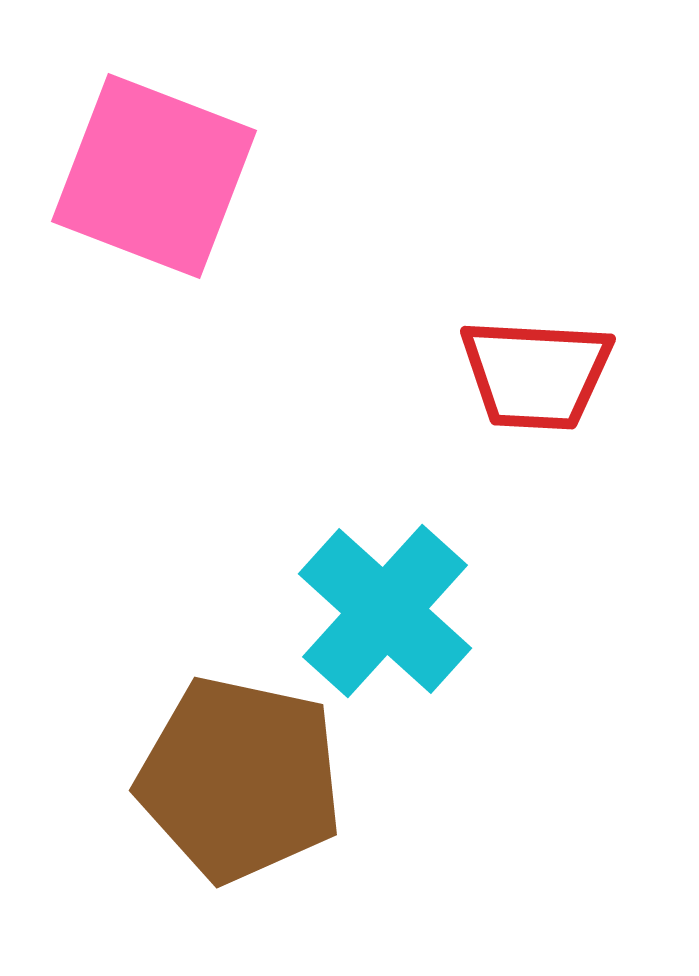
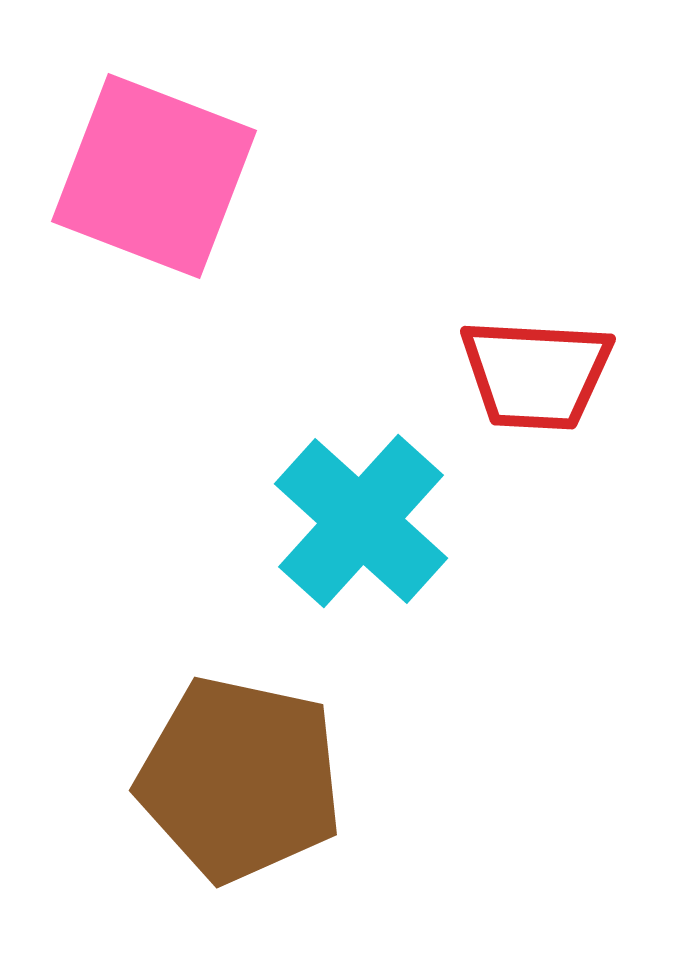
cyan cross: moved 24 px left, 90 px up
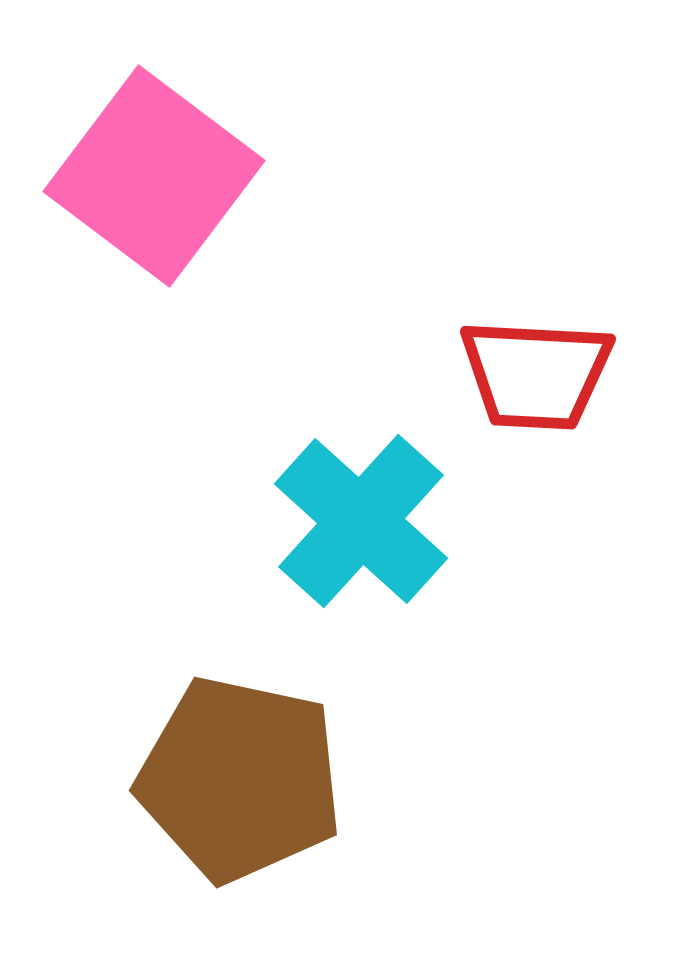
pink square: rotated 16 degrees clockwise
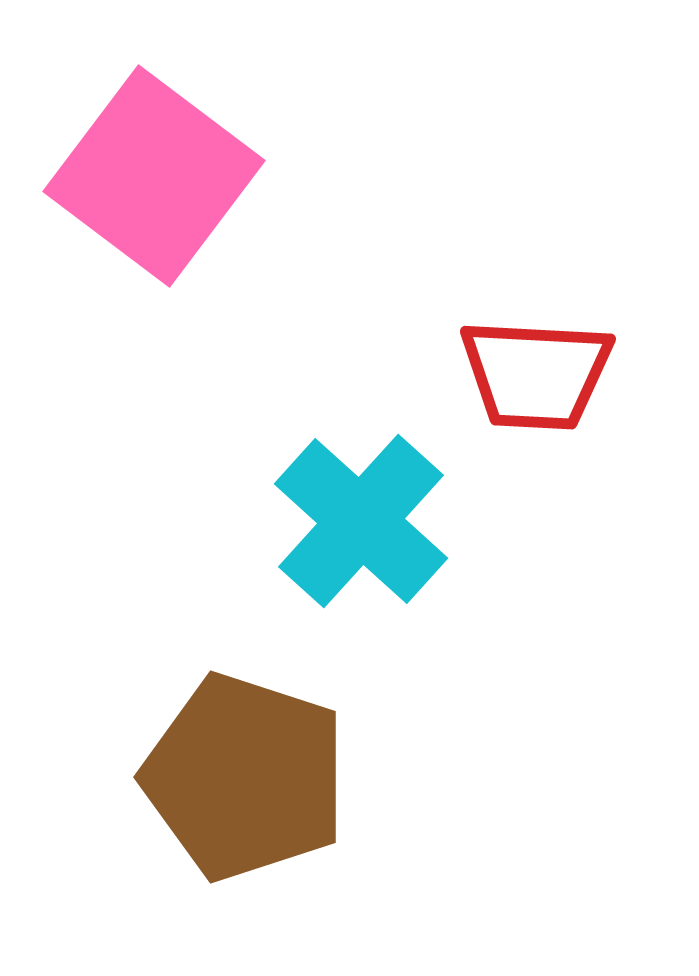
brown pentagon: moved 5 px right, 2 px up; rotated 6 degrees clockwise
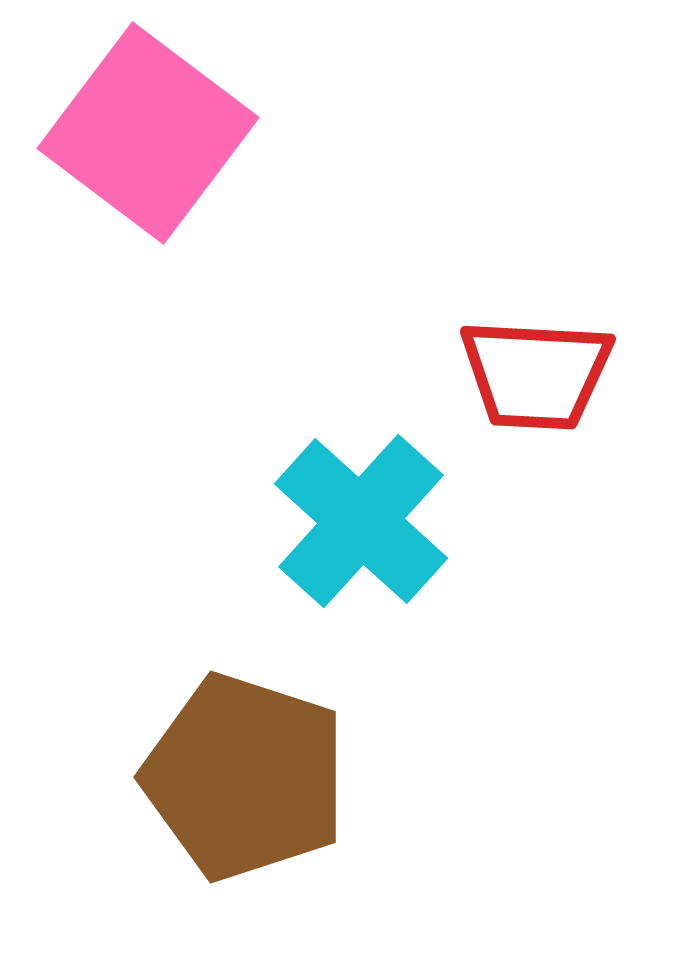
pink square: moved 6 px left, 43 px up
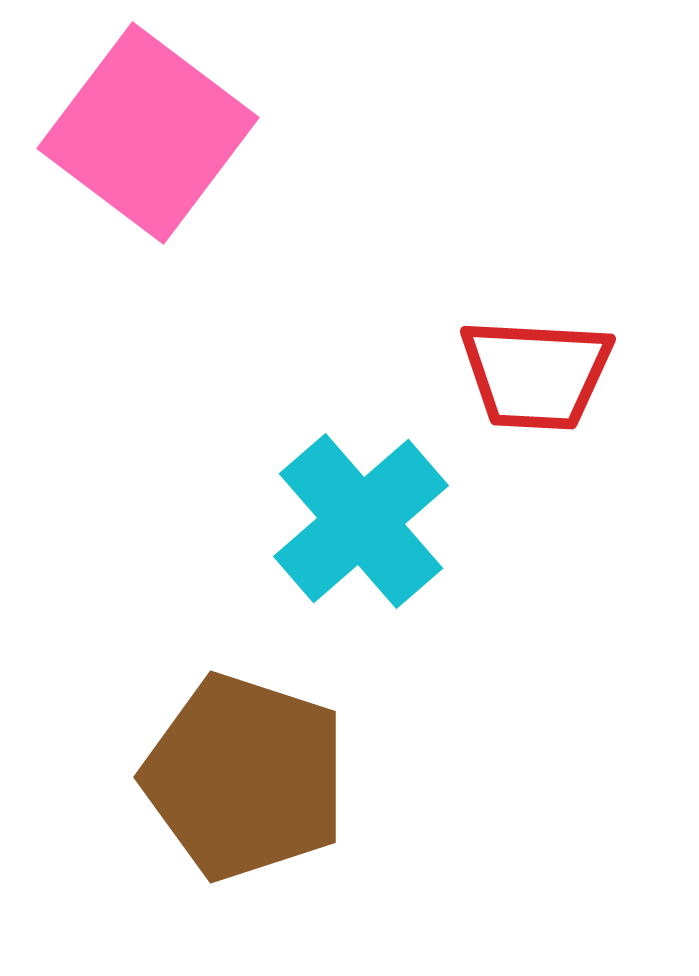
cyan cross: rotated 7 degrees clockwise
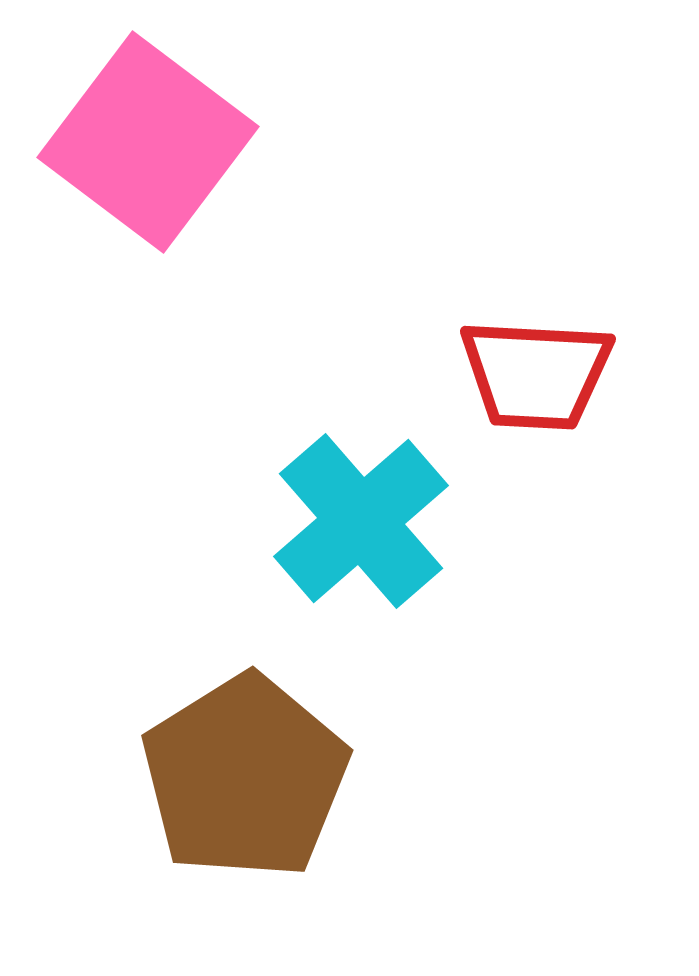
pink square: moved 9 px down
brown pentagon: rotated 22 degrees clockwise
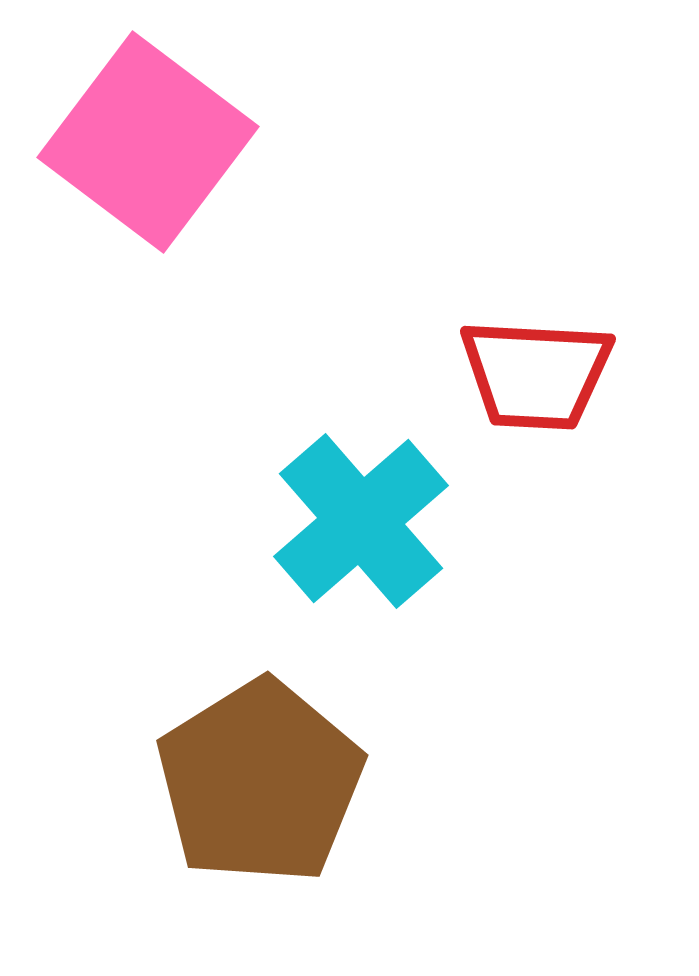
brown pentagon: moved 15 px right, 5 px down
